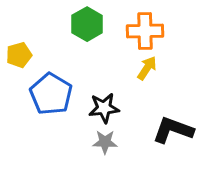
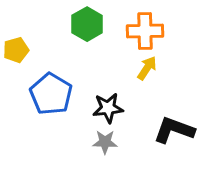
yellow pentagon: moved 3 px left, 5 px up
black star: moved 4 px right
black L-shape: moved 1 px right
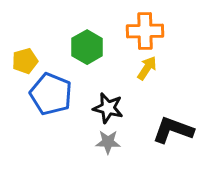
green hexagon: moved 23 px down
yellow pentagon: moved 9 px right, 11 px down
blue pentagon: rotated 9 degrees counterclockwise
black star: rotated 20 degrees clockwise
black L-shape: moved 1 px left
gray star: moved 3 px right
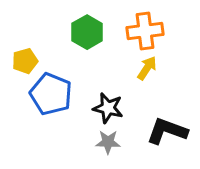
orange cross: rotated 6 degrees counterclockwise
green hexagon: moved 15 px up
black L-shape: moved 6 px left, 1 px down
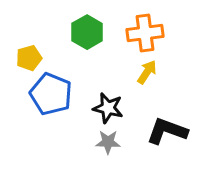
orange cross: moved 2 px down
yellow pentagon: moved 4 px right, 3 px up
yellow arrow: moved 4 px down
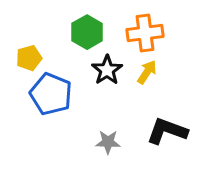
black star: moved 1 px left, 38 px up; rotated 24 degrees clockwise
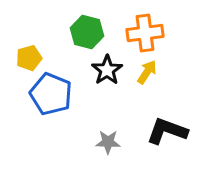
green hexagon: rotated 16 degrees counterclockwise
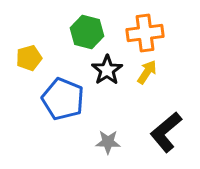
blue pentagon: moved 12 px right, 5 px down
black L-shape: moved 1 px left, 1 px down; rotated 60 degrees counterclockwise
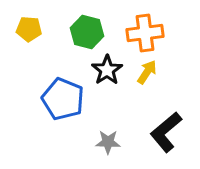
yellow pentagon: moved 29 px up; rotated 20 degrees clockwise
